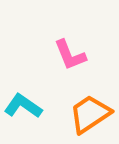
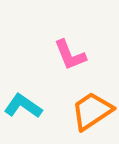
orange trapezoid: moved 2 px right, 3 px up
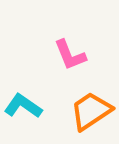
orange trapezoid: moved 1 px left
